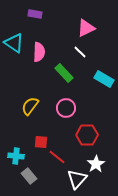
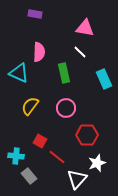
pink triangle: moved 1 px left; rotated 36 degrees clockwise
cyan triangle: moved 5 px right, 30 px down; rotated 10 degrees counterclockwise
green rectangle: rotated 30 degrees clockwise
cyan rectangle: rotated 36 degrees clockwise
red square: moved 1 px left, 1 px up; rotated 24 degrees clockwise
white star: moved 1 px right, 1 px up; rotated 12 degrees clockwise
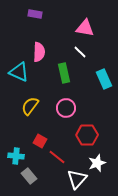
cyan triangle: moved 1 px up
